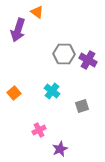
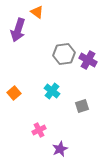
gray hexagon: rotated 10 degrees counterclockwise
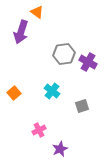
purple arrow: moved 3 px right, 2 px down
purple cross: moved 2 px down
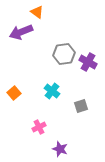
purple arrow: rotated 50 degrees clockwise
gray square: moved 1 px left
pink cross: moved 3 px up
purple star: rotated 28 degrees counterclockwise
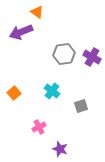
purple cross: moved 4 px right, 5 px up
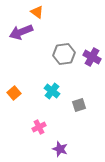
gray square: moved 2 px left, 1 px up
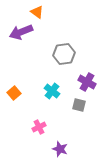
purple cross: moved 5 px left, 25 px down
gray square: rotated 32 degrees clockwise
